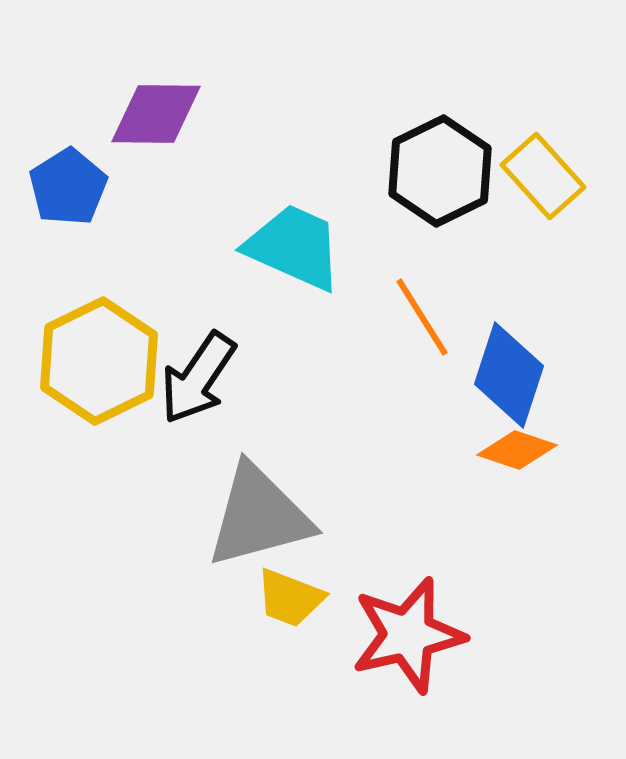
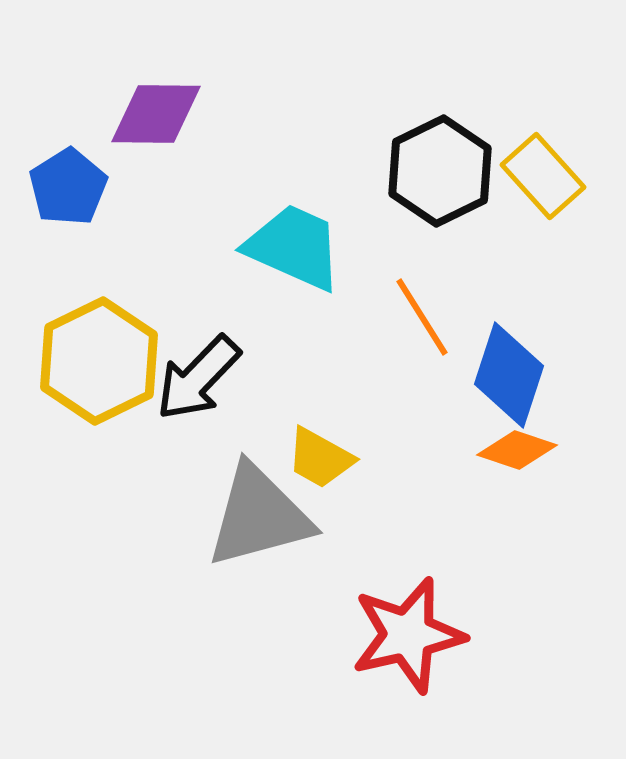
black arrow: rotated 10 degrees clockwise
yellow trapezoid: moved 30 px right, 140 px up; rotated 8 degrees clockwise
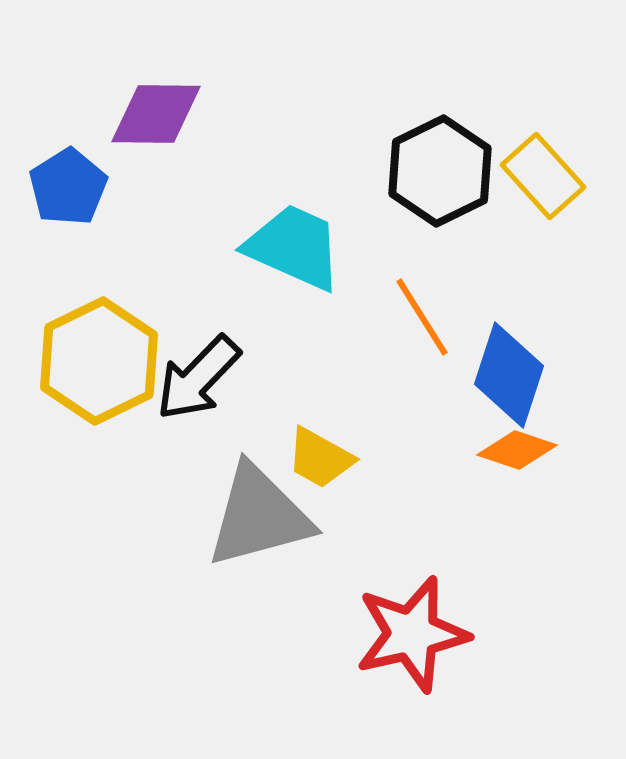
red star: moved 4 px right, 1 px up
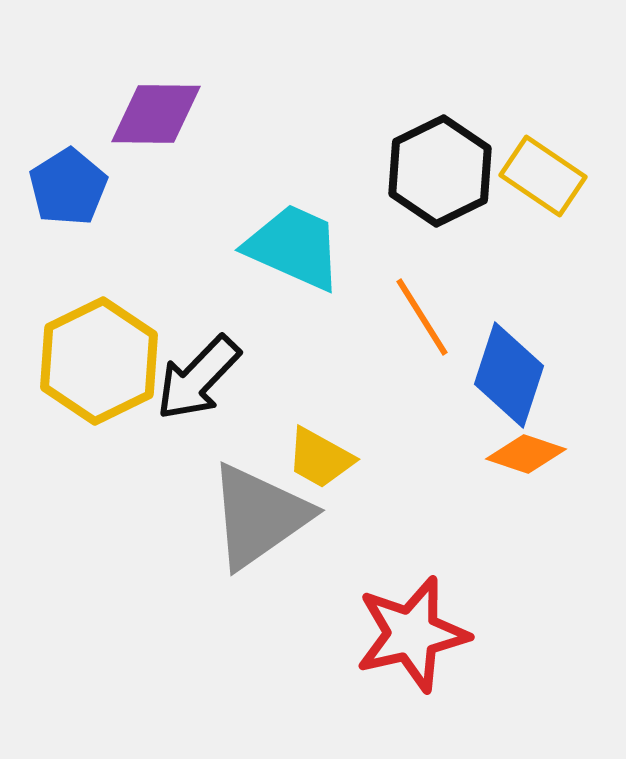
yellow rectangle: rotated 14 degrees counterclockwise
orange diamond: moved 9 px right, 4 px down
gray triangle: rotated 20 degrees counterclockwise
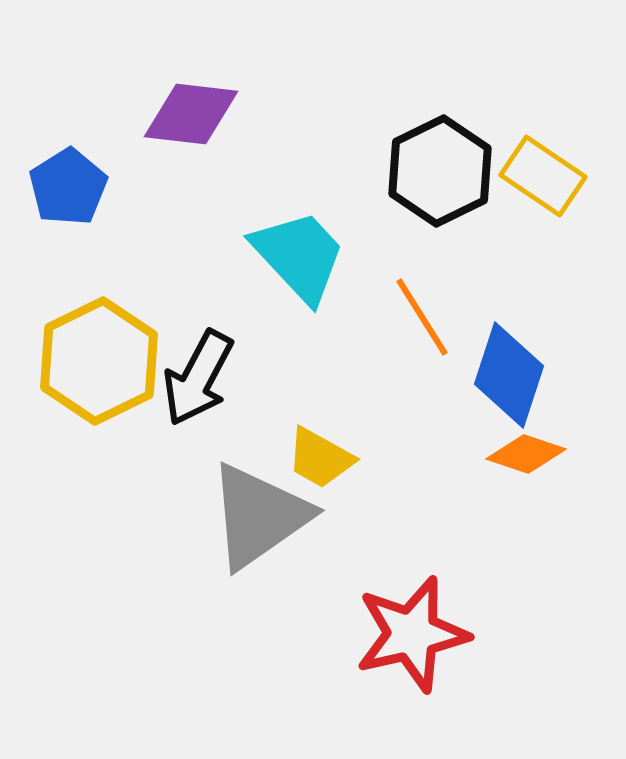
purple diamond: moved 35 px right; rotated 6 degrees clockwise
cyan trapezoid: moved 5 px right, 9 px down; rotated 23 degrees clockwise
black arrow: rotated 16 degrees counterclockwise
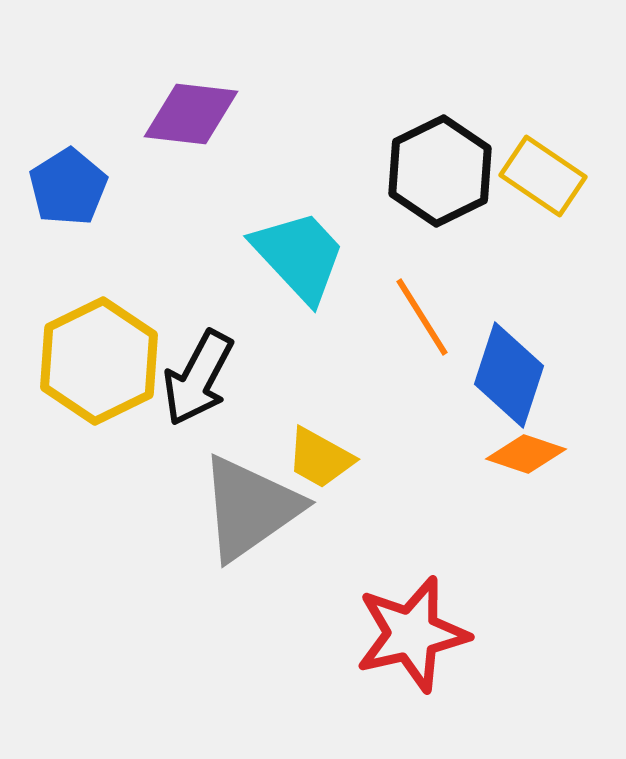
gray triangle: moved 9 px left, 8 px up
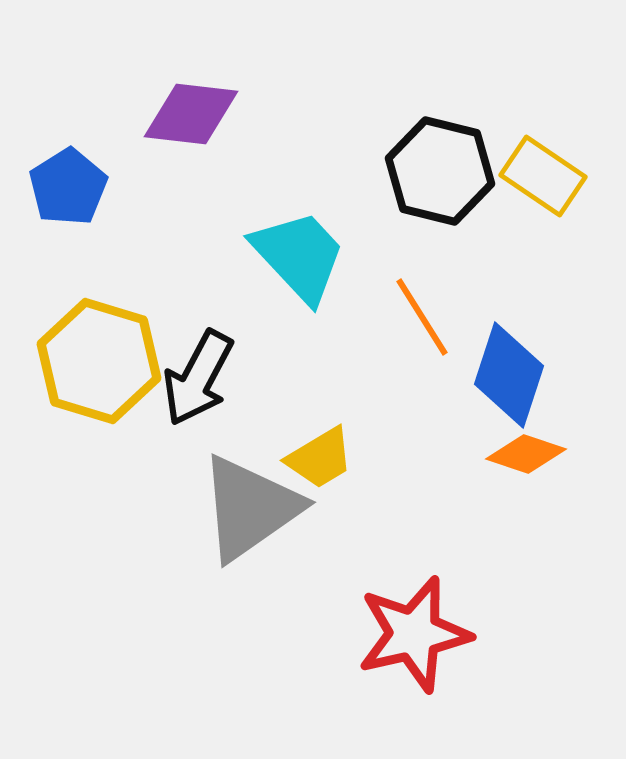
black hexagon: rotated 20 degrees counterclockwise
yellow hexagon: rotated 17 degrees counterclockwise
yellow trapezoid: rotated 60 degrees counterclockwise
red star: moved 2 px right
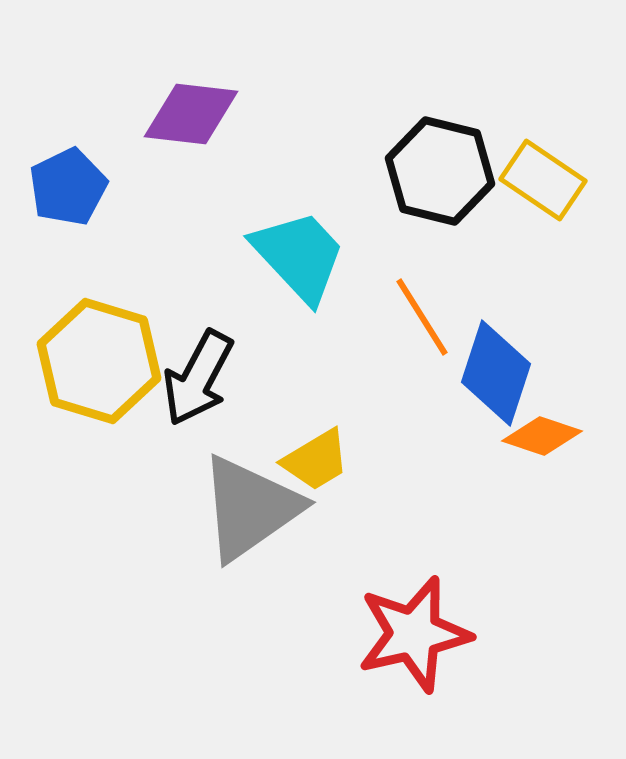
yellow rectangle: moved 4 px down
blue pentagon: rotated 6 degrees clockwise
blue diamond: moved 13 px left, 2 px up
orange diamond: moved 16 px right, 18 px up
yellow trapezoid: moved 4 px left, 2 px down
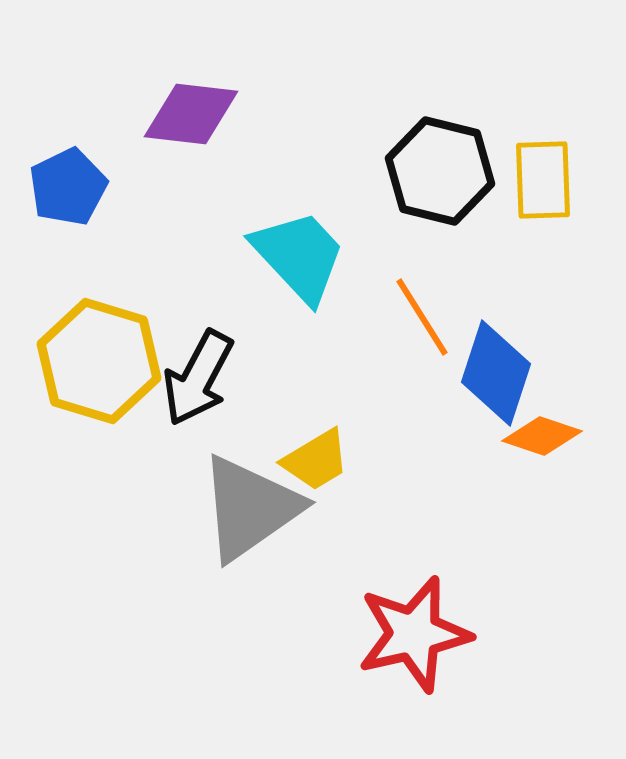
yellow rectangle: rotated 54 degrees clockwise
